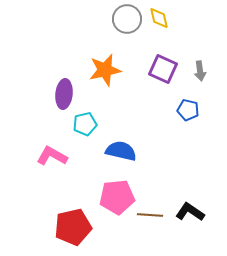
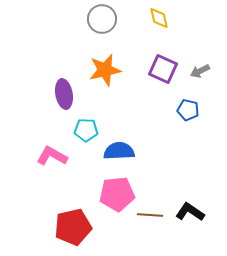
gray circle: moved 25 px left
gray arrow: rotated 72 degrees clockwise
purple ellipse: rotated 16 degrees counterclockwise
cyan pentagon: moved 1 px right, 6 px down; rotated 15 degrees clockwise
blue semicircle: moved 2 px left; rotated 16 degrees counterclockwise
pink pentagon: moved 3 px up
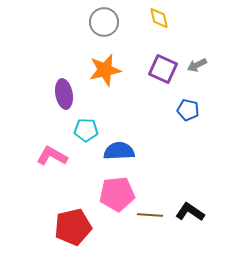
gray circle: moved 2 px right, 3 px down
gray arrow: moved 3 px left, 6 px up
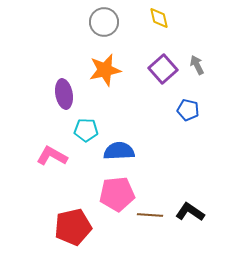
gray arrow: rotated 90 degrees clockwise
purple square: rotated 24 degrees clockwise
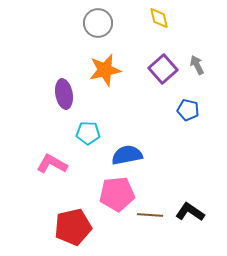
gray circle: moved 6 px left, 1 px down
cyan pentagon: moved 2 px right, 3 px down
blue semicircle: moved 8 px right, 4 px down; rotated 8 degrees counterclockwise
pink L-shape: moved 8 px down
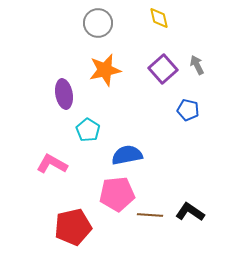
cyan pentagon: moved 3 px up; rotated 30 degrees clockwise
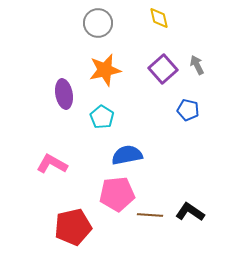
cyan pentagon: moved 14 px right, 13 px up
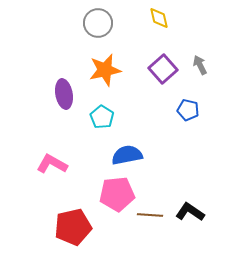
gray arrow: moved 3 px right
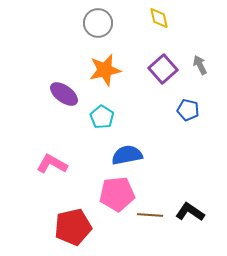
purple ellipse: rotated 44 degrees counterclockwise
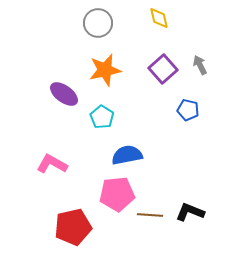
black L-shape: rotated 12 degrees counterclockwise
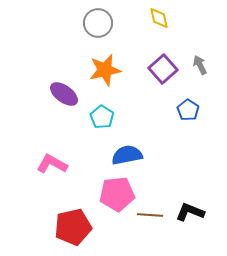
blue pentagon: rotated 20 degrees clockwise
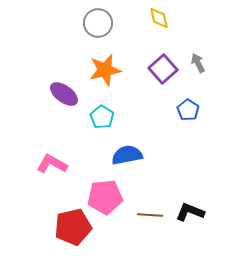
gray arrow: moved 2 px left, 2 px up
pink pentagon: moved 12 px left, 3 px down
